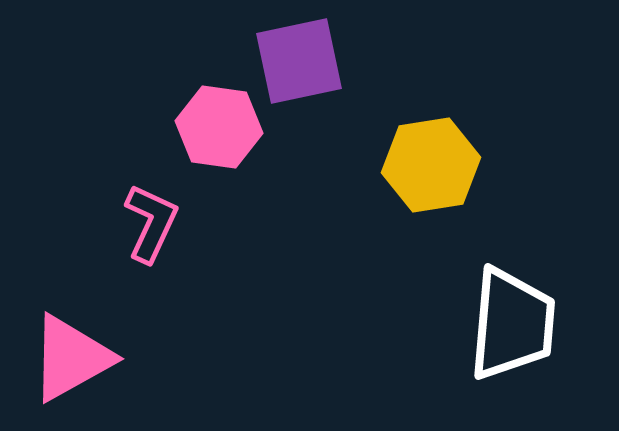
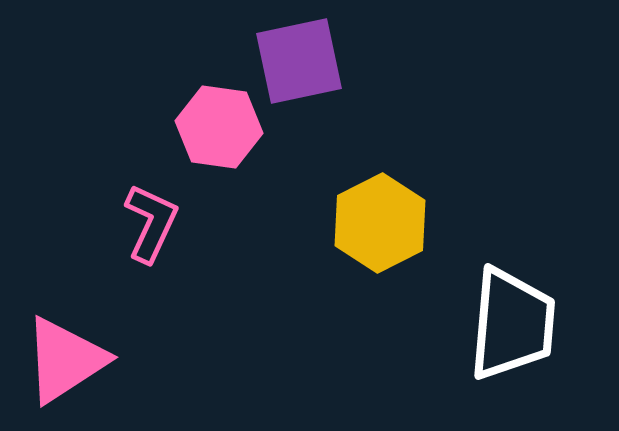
yellow hexagon: moved 51 px left, 58 px down; rotated 18 degrees counterclockwise
pink triangle: moved 6 px left, 2 px down; rotated 4 degrees counterclockwise
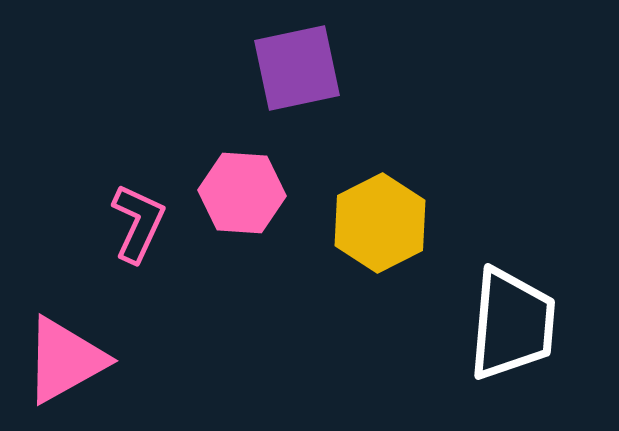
purple square: moved 2 px left, 7 px down
pink hexagon: moved 23 px right, 66 px down; rotated 4 degrees counterclockwise
pink L-shape: moved 13 px left
pink triangle: rotated 4 degrees clockwise
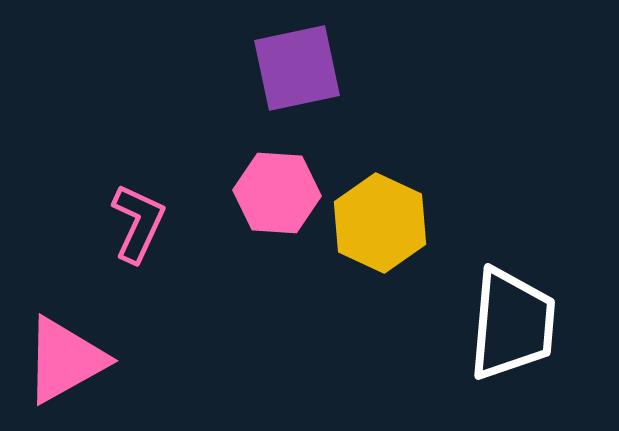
pink hexagon: moved 35 px right
yellow hexagon: rotated 8 degrees counterclockwise
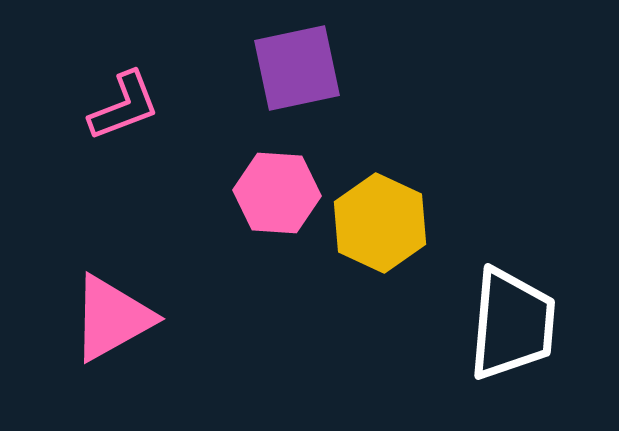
pink L-shape: moved 14 px left, 117 px up; rotated 44 degrees clockwise
pink triangle: moved 47 px right, 42 px up
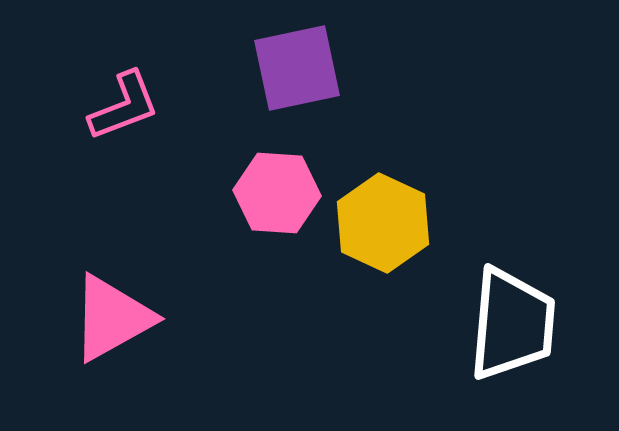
yellow hexagon: moved 3 px right
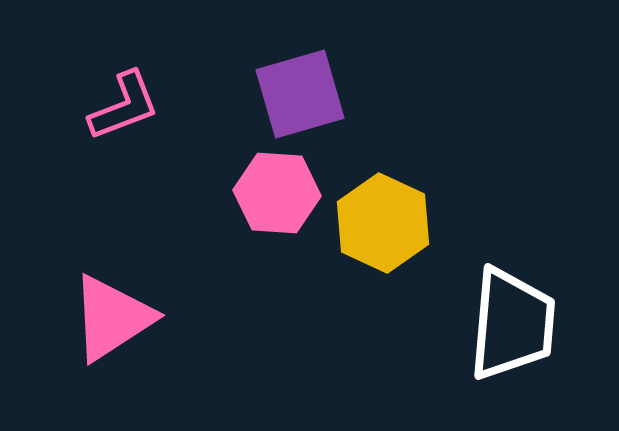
purple square: moved 3 px right, 26 px down; rotated 4 degrees counterclockwise
pink triangle: rotated 4 degrees counterclockwise
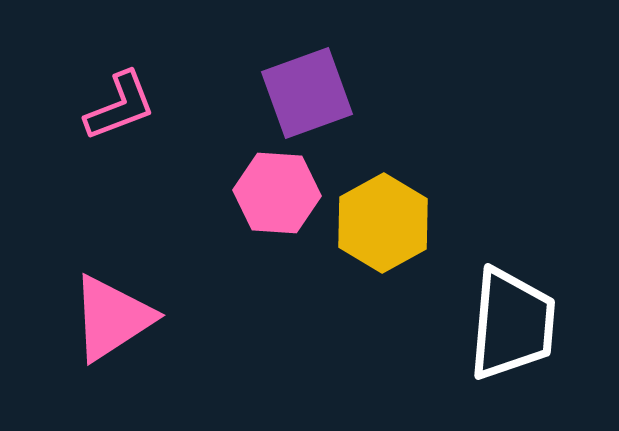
purple square: moved 7 px right, 1 px up; rotated 4 degrees counterclockwise
pink L-shape: moved 4 px left
yellow hexagon: rotated 6 degrees clockwise
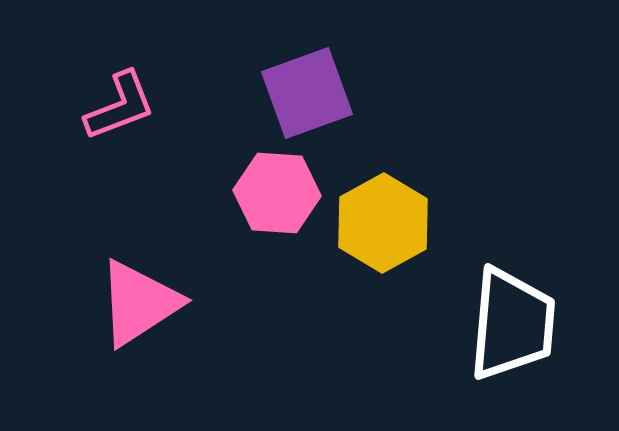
pink triangle: moved 27 px right, 15 px up
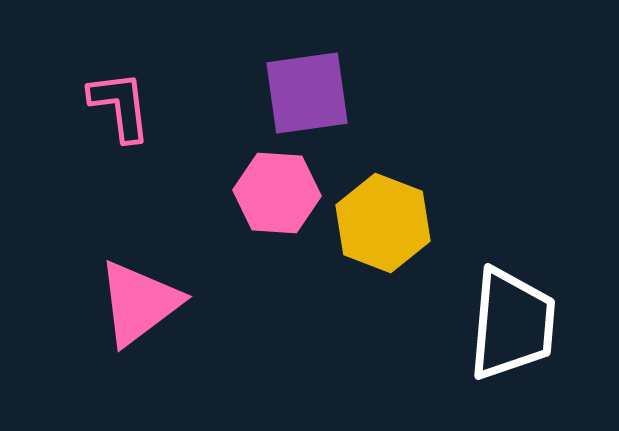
purple square: rotated 12 degrees clockwise
pink L-shape: rotated 76 degrees counterclockwise
yellow hexagon: rotated 10 degrees counterclockwise
pink triangle: rotated 4 degrees counterclockwise
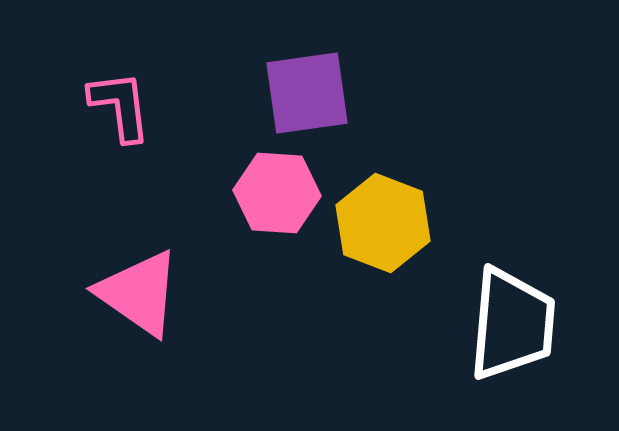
pink triangle: moved 10 px up; rotated 48 degrees counterclockwise
